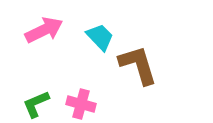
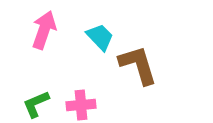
pink arrow: rotated 45 degrees counterclockwise
pink cross: moved 1 px down; rotated 20 degrees counterclockwise
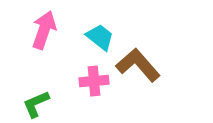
cyan trapezoid: rotated 8 degrees counterclockwise
brown L-shape: rotated 24 degrees counterclockwise
pink cross: moved 13 px right, 24 px up
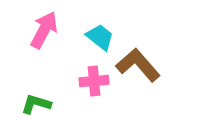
pink arrow: rotated 9 degrees clockwise
green L-shape: rotated 40 degrees clockwise
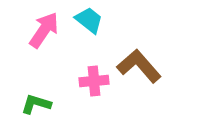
pink arrow: rotated 6 degrees clockwise
cyan trapezoid: moved 11 px left, 17 px up
brown L-shape: moved 1 px right, 1 px down
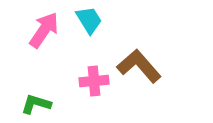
cyan trapezoid: rotated 20 degrees clockwise
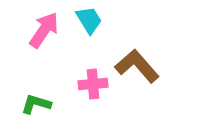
brown L-shape: moved 2 px left
pink cross: moved 1 px left, 3 px down
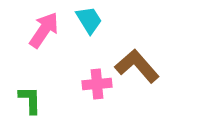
pink cross: moved 4 px right
green L-shape: moved 6 px left, 4 px up; rotated 72 degrees clockwise
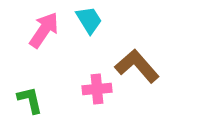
pink cross: moved 5 px down
green L-shape: rotated 12 degrees counterclockwise
